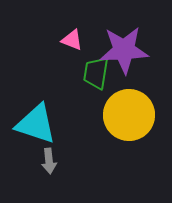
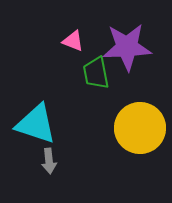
pink triangle: moved 1 px right, 1 px down
purple star: moved 3 px right, 3 px up
green trapezoid: rotated 20 degrees counterclockwise
yellow circle: moved 11 px right, 13 px down
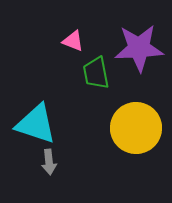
purple star: moved 12 px right, 1 px down
yellow circle: moved 4 px left
gray arrow: moved 1 px down
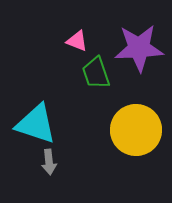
pink triangle: moved 4 px right
green trapezoid: rotated 8 degrees counterclockwise
yellow circle: moved 2 px down
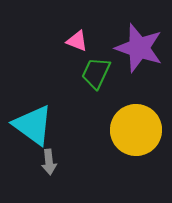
purple star: rotated 21 degrees clockwise
green trapezoid: rotated 44 degrees clockwise
cyan triangle: moved 3 px left, 1 px down; rotated 18 degrees clockwise
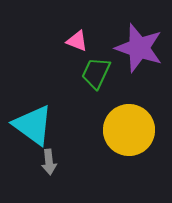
yellow circle: moved 7 px left
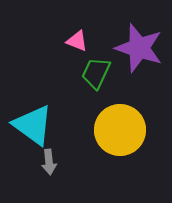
yellow circle: moved 9 px left
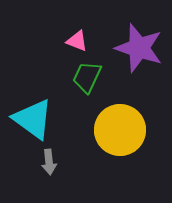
green trapezoid: moved 9 px left, 4 px down
cyan triangle: moved 6 px up
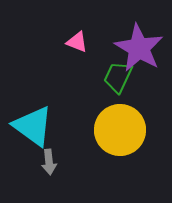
pink triangle: moved 1 px down
purple star: rotated 12 degrees clockwise
green trapezoid: moved 31 px right
cyan triangle: moved 7 px down
